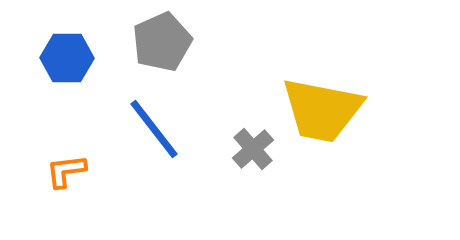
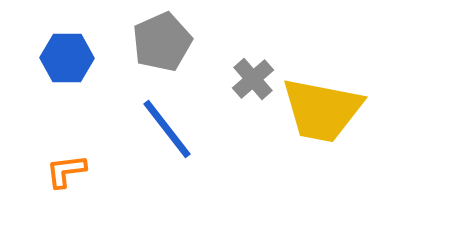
blue line: moved 13 px right
gray cross: moved 70 px up
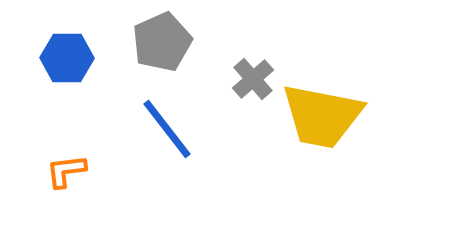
yellow trapezoid: moved 6 px down
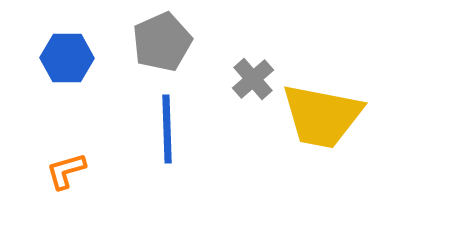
blue line: rotated 36 degrees clockwise
orange L-shape: rotated 9 degrees counterclockwise
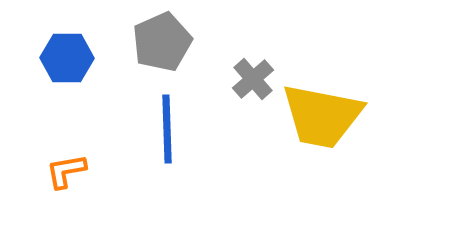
orange L-shape: rotated 6 degrees clockwise
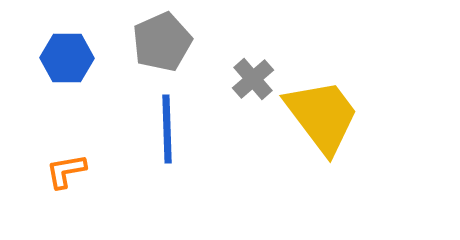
yellow trapezoid: rotated 138 degrees counterclockwise
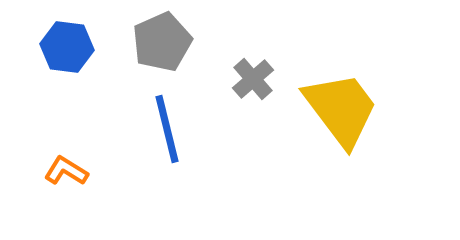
blue hexagon: moved 11 px up; rotated 6 degrees clockwise
yellow trapezoid: moved 19 px right, 7 px up
blue line: rotated 12 degrees counterclockwise
orange L-shape: rotated 42 degrees clockwise
